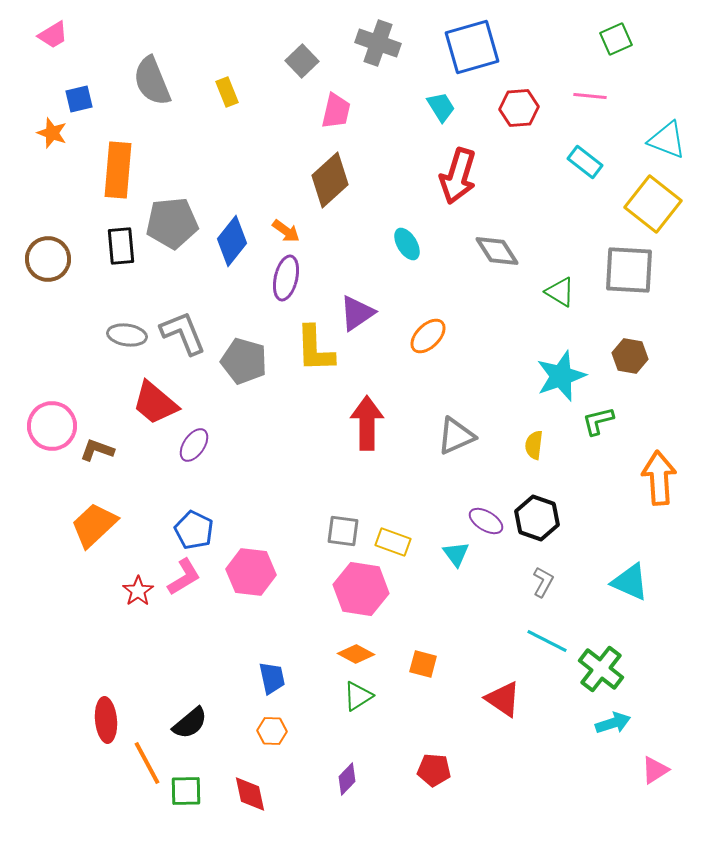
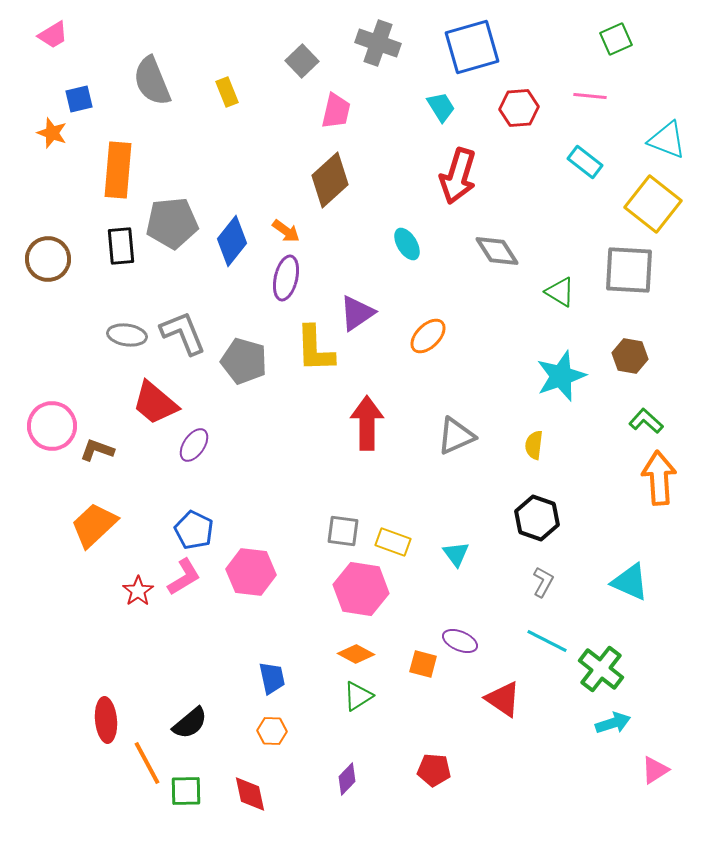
green L-shape at (598, 421): moved 48 px right; rotated 56 degrees clockwise
purple ellipse at (486, 521): moved 26 px left, 120 px down; rotated 8 degrees counterclockwise
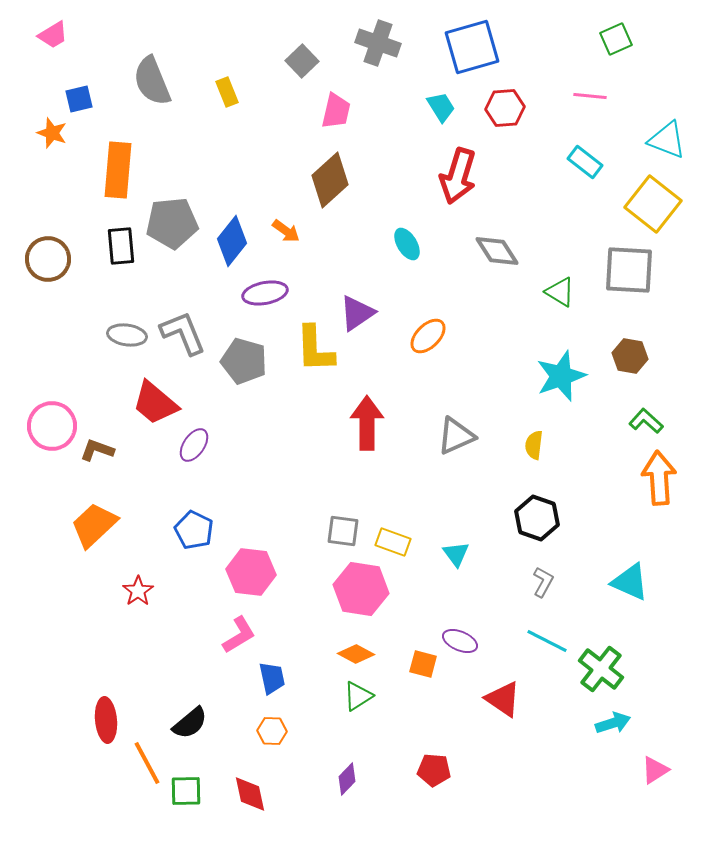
red hexagon at (519, 108): moved 14 px left
purple ellipse at (286, 278): moved 21 px left, 15 px down; rotated 66 degrees clockwise
pink L-shape at (184, 577): moved 55 px right, 58 px down
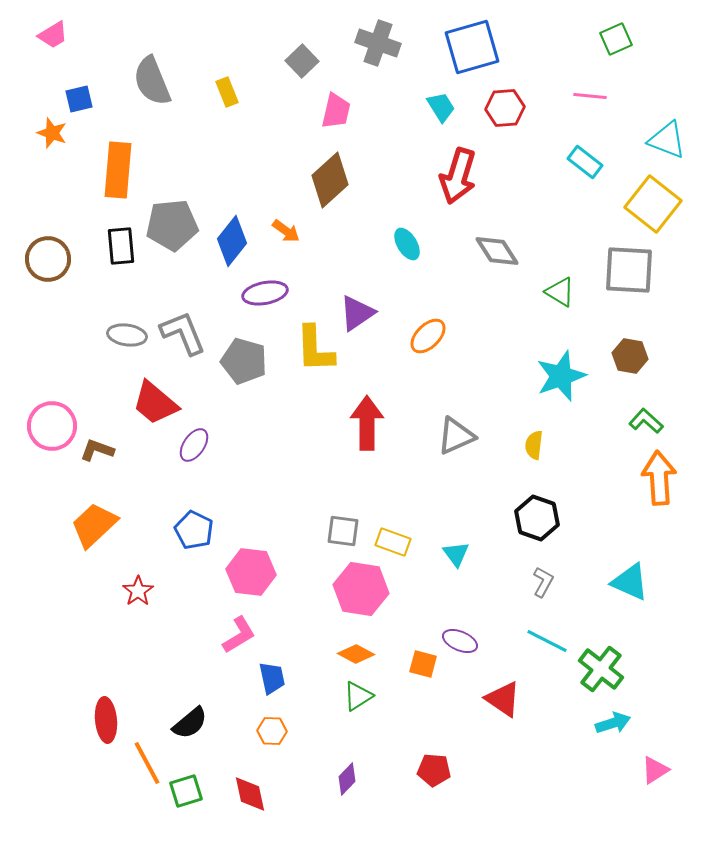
gray pentagon at (172, 223): moved 2 px down
green square at (186, 791): rotated 16 degrees counterclockwise
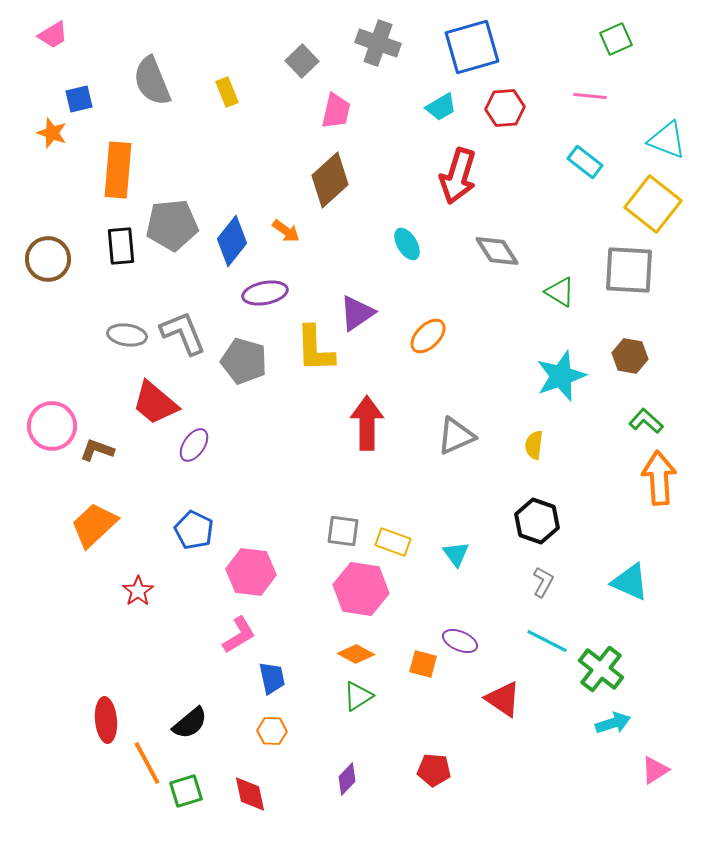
cyan trapezoid at (441, 107): rotated 92 degrees clockwise
black hexagon at (537, 518): moved 3 px down
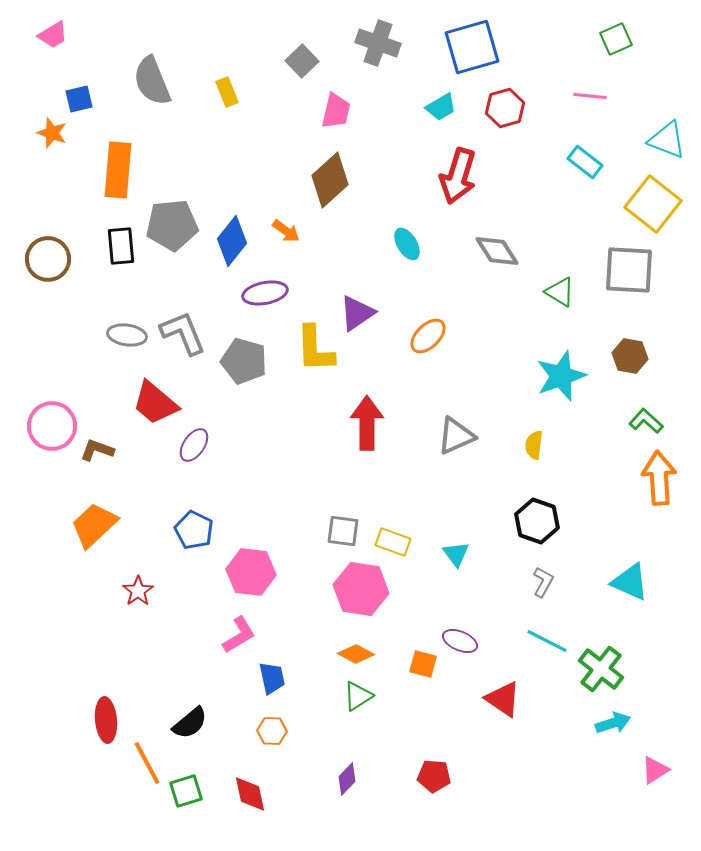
red hexagon at (505, 108): rotated 12 degrees counterclockwise
red pentagon at (434, 770): moved 6 px down
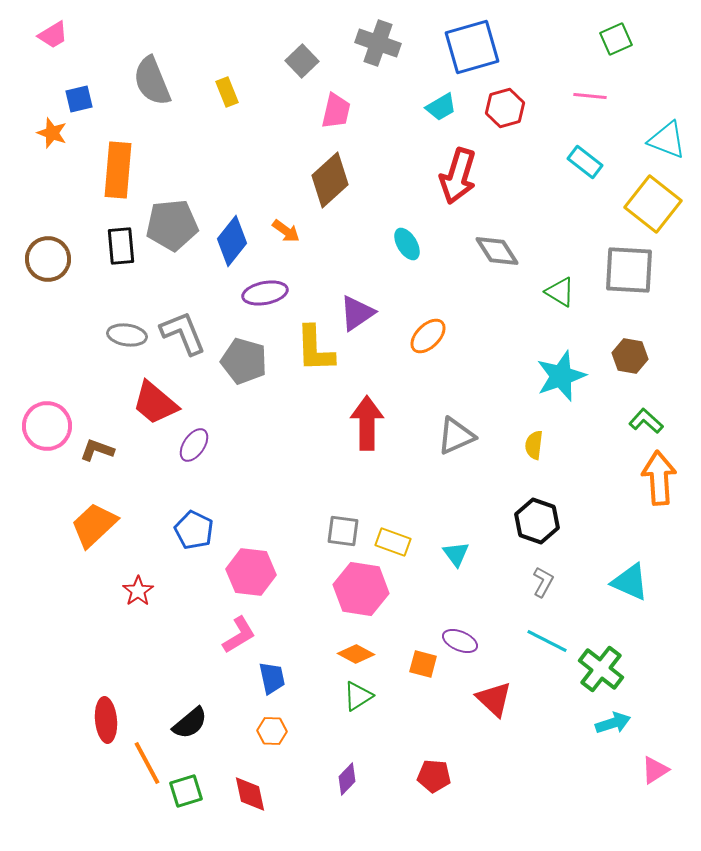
pink circle at (52, 426): moved 5 px left
red triangle at (503, 699): moved 9 px left; rotated 9 degrees clockwise
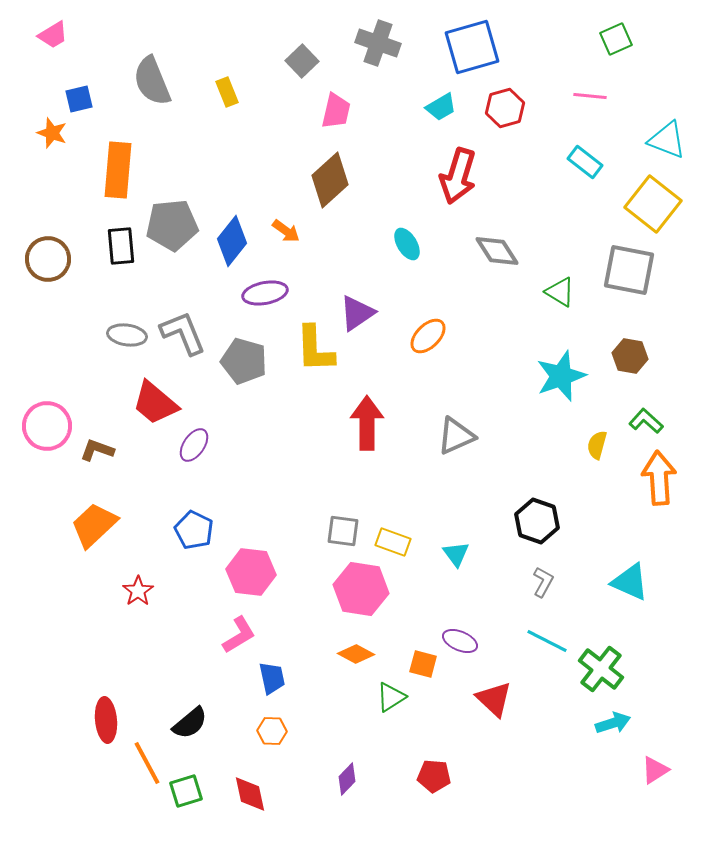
gray square at (629, 270): rotated 8 degrees clockwise
yellow semicircle at (534, 445): moved 63 px right; rotated 8 degrees clockwise
green triangle at (358, 696): moved 33 px right, 1 px down
